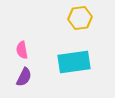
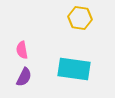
yellow hexagon: rotated 15 degrees clockwise
cyan rectangle: moved 7 px down; rotated 16 degrees clockwise
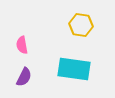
yellow hexagon: moved 1 px right, 7 px down
pink semicircle: moved 5 px up
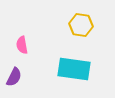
purple semicircle: moved 10 px left
